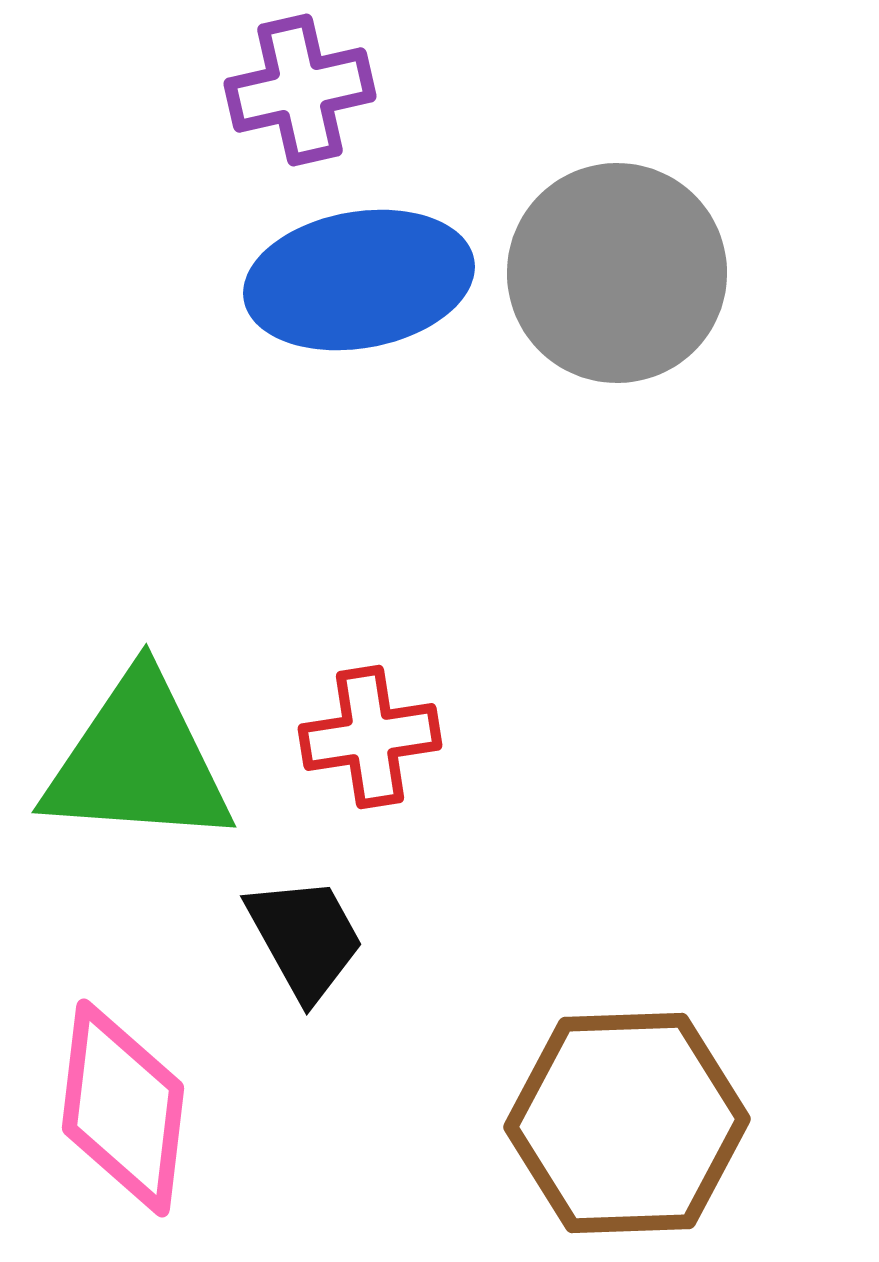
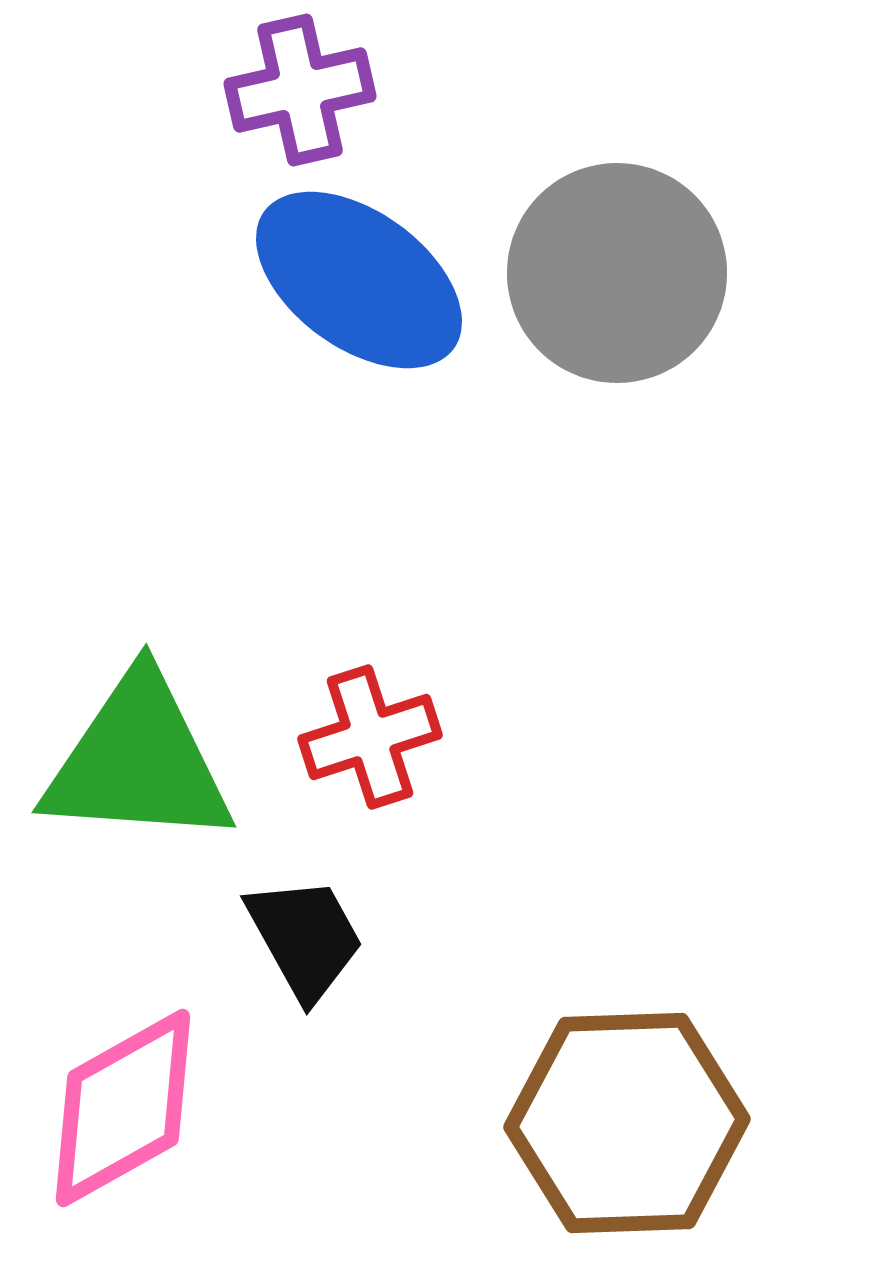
blue ellipse: rotated 46 degrees clockwise
red cross: rotated 9 degrees counterclockwise
pink diamond: rotated 54 degrees clockwise
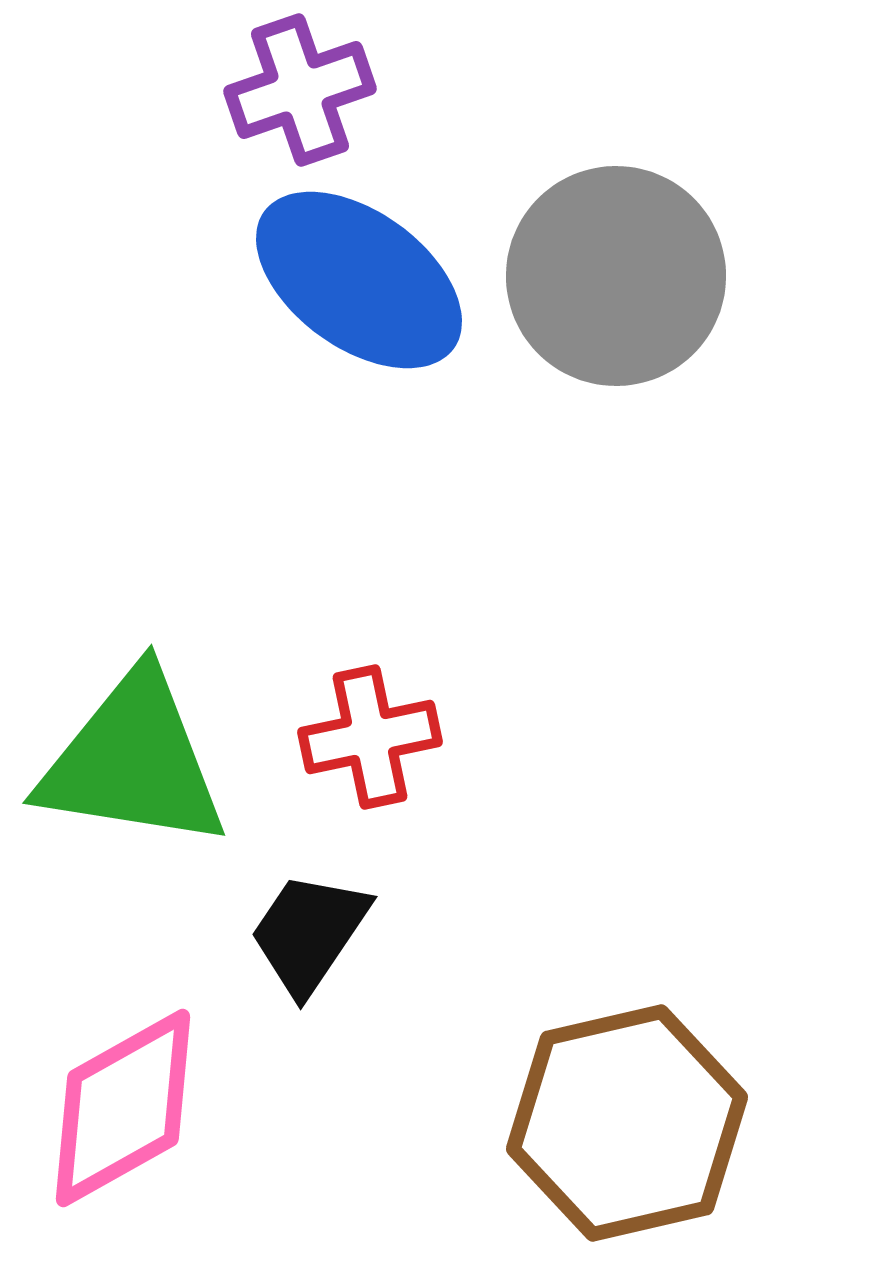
purple cross: rotated 6 degrees counterclockwise
gray circle: moved 1 px left, 3 px down
red cross: rotated 6 degrees clockwise
green triangle: moved 5 px left; rotated 5 degrees clockwise
black trapezoid: moved 4 px right, 5 px up; rotated 117 degrees counterclockwise
brown hexagon: rotated 11 degrees counterclockwise
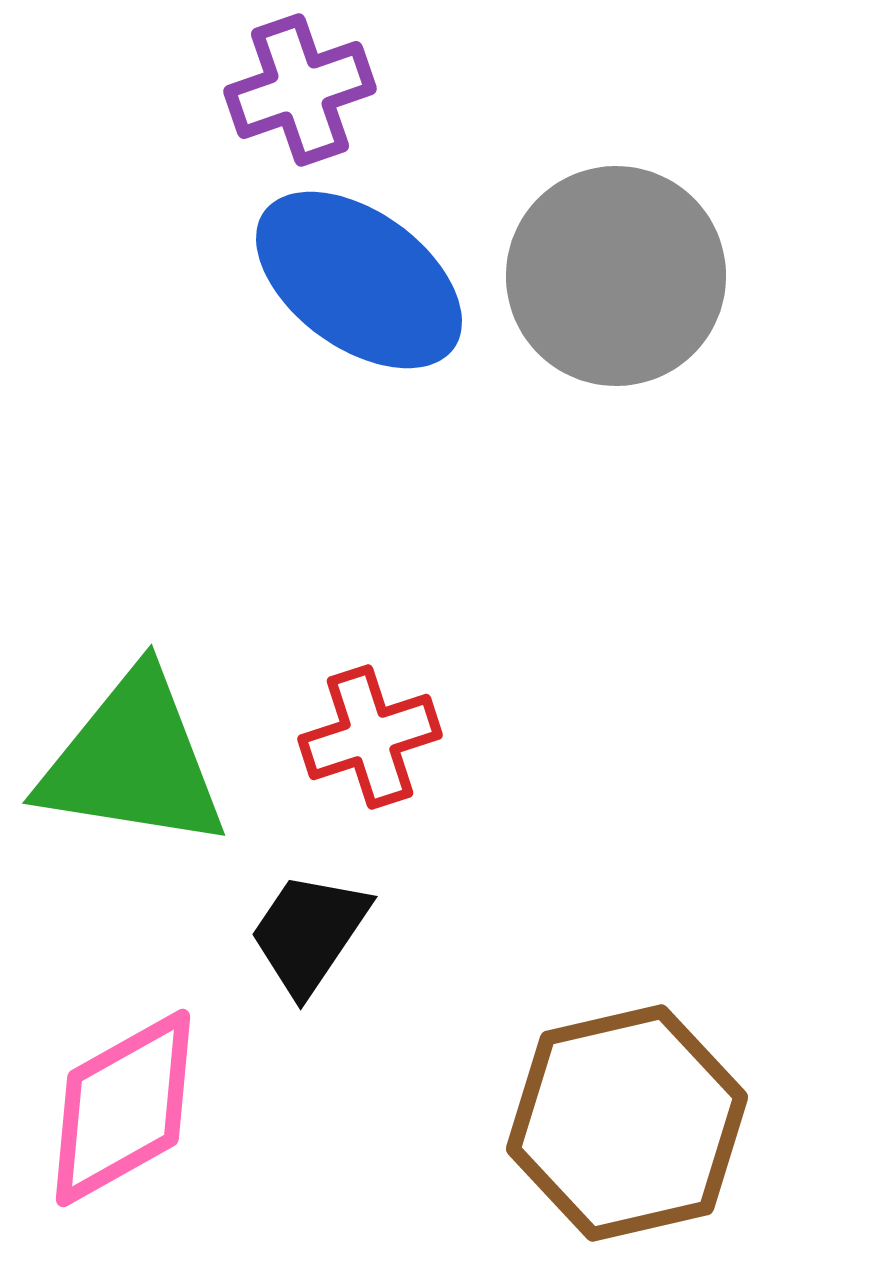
red cross: rotated 6 degrees counterclockwise
